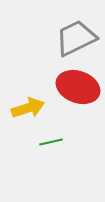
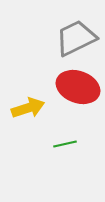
green line: moved 14 px right, 2 px down
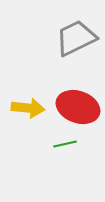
red ellipse: moved 20 px down
yellow arrow: rotated 24 degrees clockwise
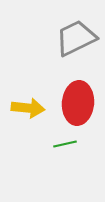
red ellipse: moved 4 px up; rotated 75 degrees clockwise
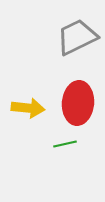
gray trapezoid: moved 1 px right, 1 px up
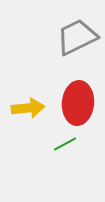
yellow arrow: rotated 12 degrees counterclockwise
green line: rotated 15 degrees counterclockwise
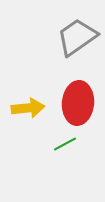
gray trapezoid: rotated 9 degrees counterclockwise
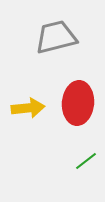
gray trapezoid: moved 21 px left; rotated 21 degrees clockwise
green line: moved 21 px right, 17 px down; rotated 10 degrees counterclockwise
